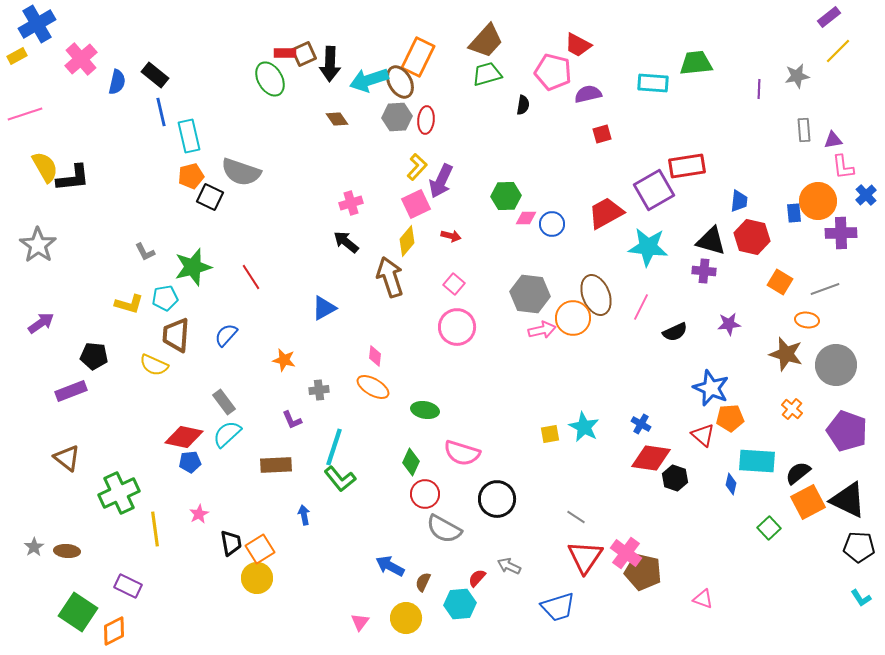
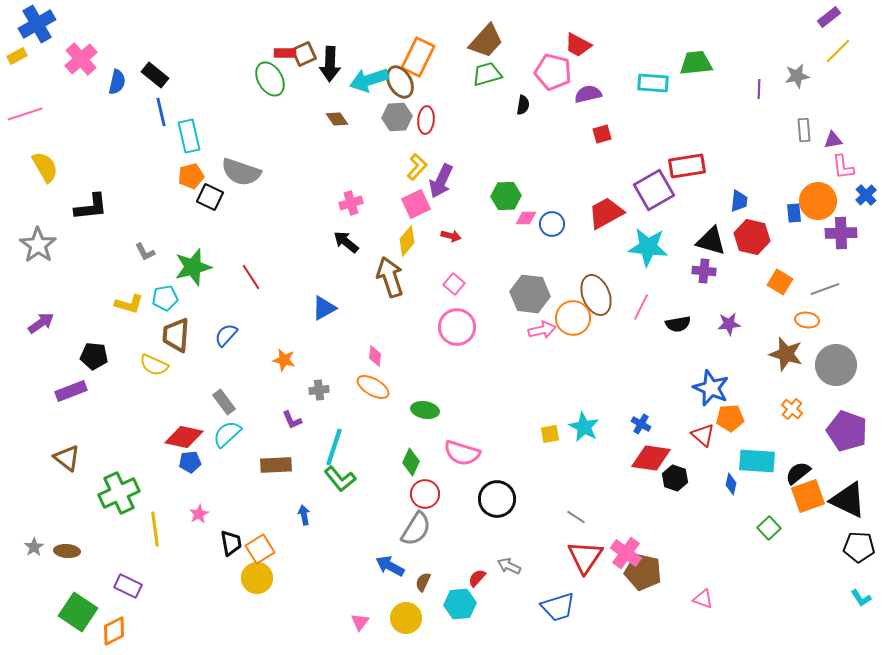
black L-shape at (73, 178): moved 18 px right, 29 px down
black semicircle at (675, 332): moved 3 px right, 8 px up; rotated 15 degrees clockwise
orange square at (808, 502): moved 6 px up; rotated 8 degrees clockwise
gray semicircle at (444, 529): moved 28 px left; rotated 87 degrees counterclockwise
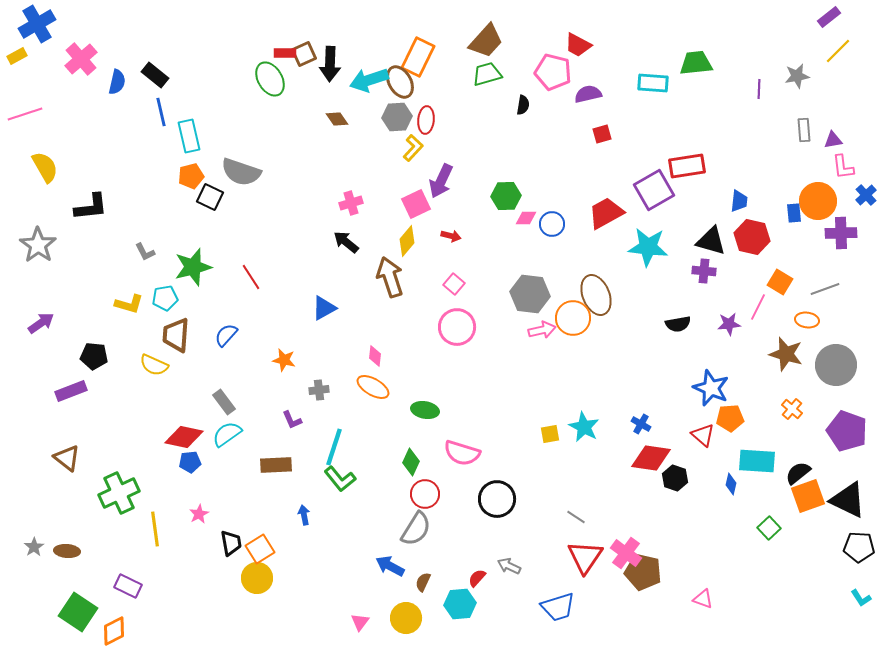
yellow L-shape at (417, 167): moved 4 px left, 19 px up
pink line at (641, 307): moved 117 px right
cyan semicircle at (227, 434): rotated 8 degrees clockwise
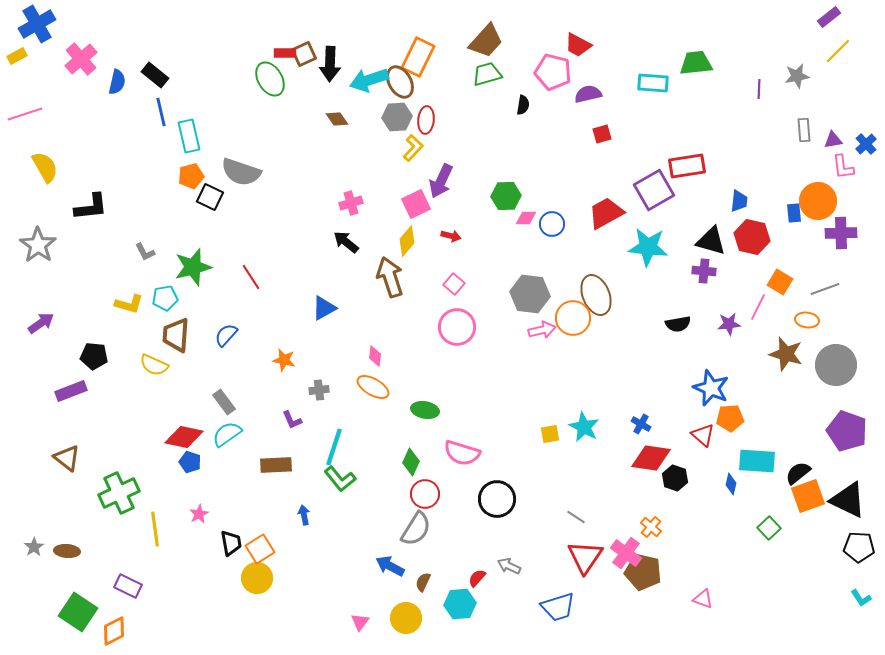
blue cross at (866, 195): moved 51 px up
orange cross at (792, 409): moved 141 px left, 118 px down
blue pentagon at (190, 462): rotated 25 degrees clockwise
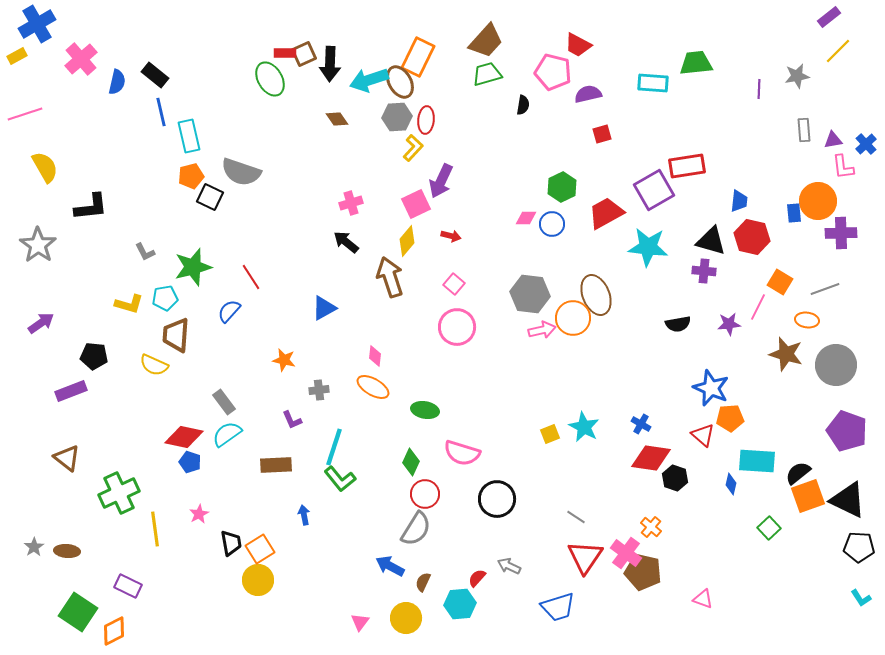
green hexagon at (506, 196): moved 56 px right, 9 px up; rotated 24 degrees counterclockwise
blue semicircle at (226, 335): moved 3 px right, 24 px up
yellow square at (550, 434): rotated 12 degrees counterclockwise
yellow circle at (257, 578): moved 1 px right, 2 px down
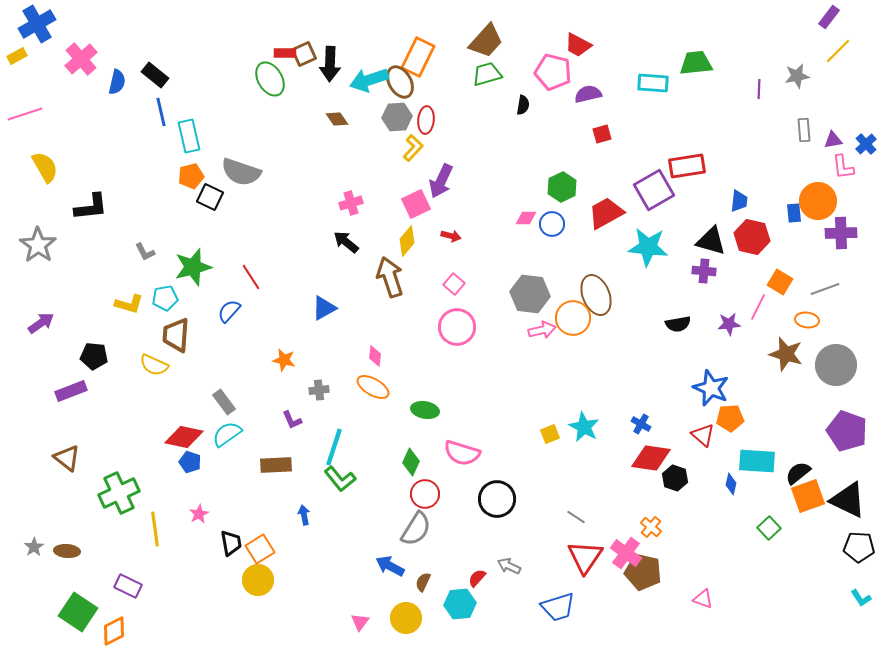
purple rectangle at (829, 17): rotated 15 degrees counterclockwise
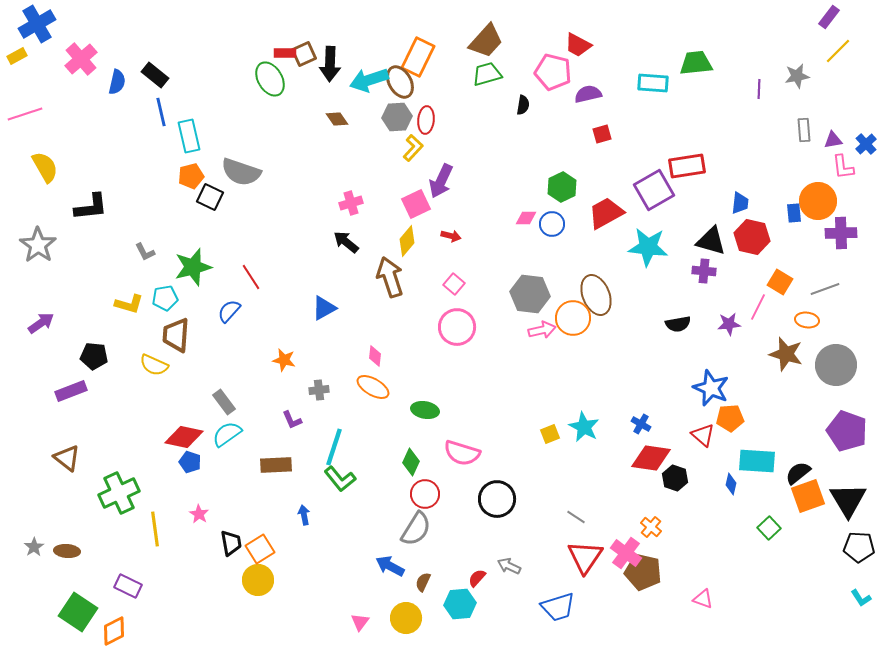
blue trapezoid at (739, 201): moved 1 px right, 2 px down
black triangle at (848, 500): rotated 33 degrees clockwise
pink star at (199, 514): rotated 12 degrees counterclockwise
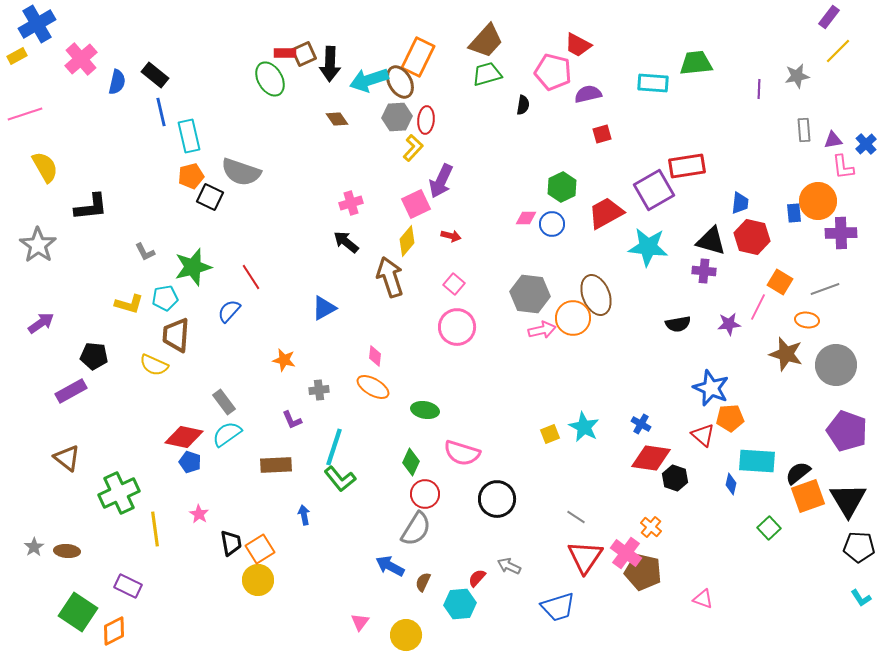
purple rectangle at (71, 391): rotated 8 degrees counterclockwise
yellow circle at (406, 618): moved 17 px down
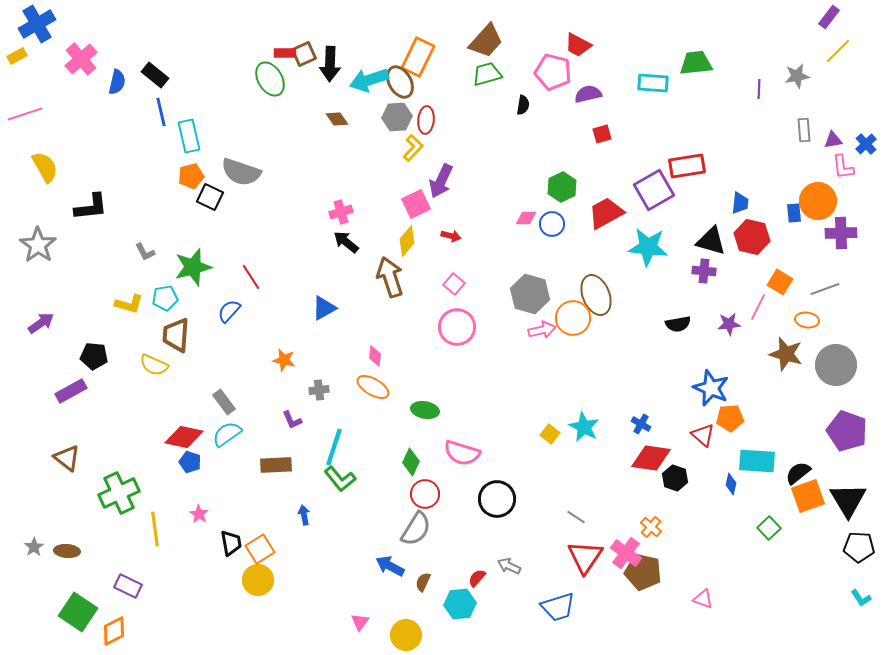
pink cross at (351, 203): moved 10 px left, 9 px down
gray hexagon at (530, 294): rotated 9 degrees clockwise
yellow square at (550, 434): rotated 30 degrees counterclockwise
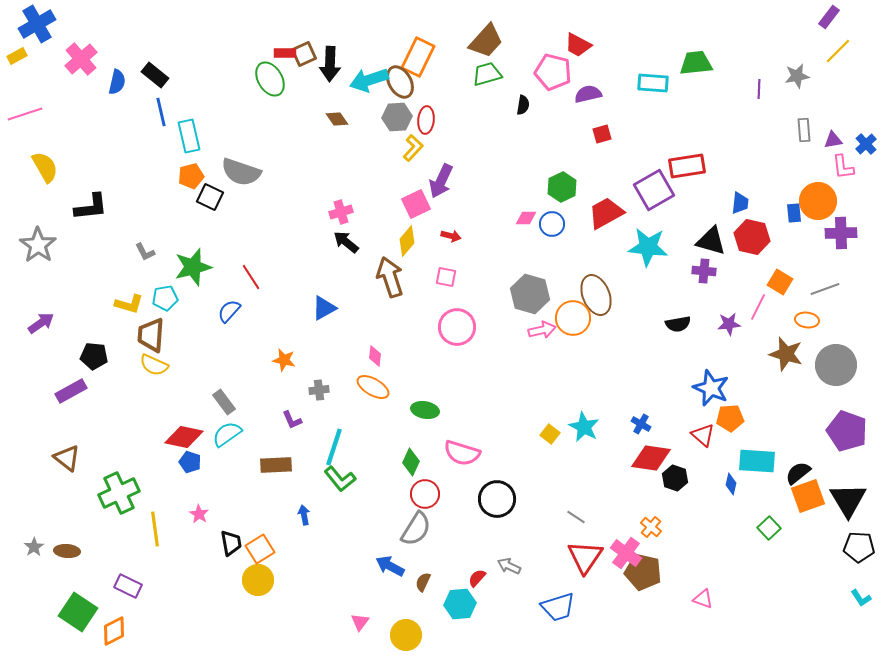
pink square at (454, 284): moved 8 px left, 7 px up; rotated 30 degrees counterclockwise
brown trapezoid at (176, 335): moved 25 px left
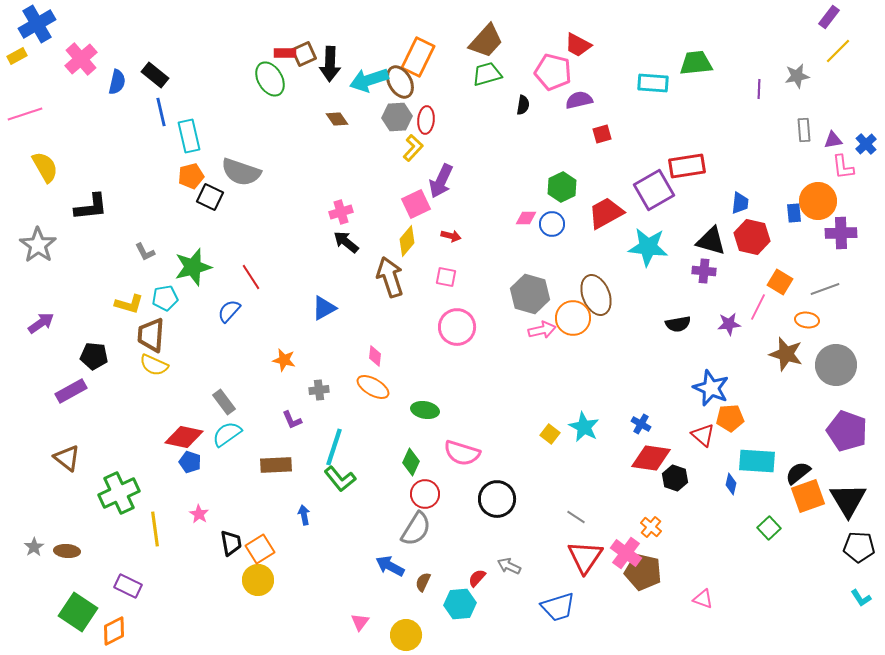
purple semicircle at (588, 94): moved 9 px left, 6 px down
